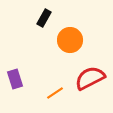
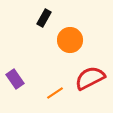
purple rectangle: rotated 18 degrees counterclockwise
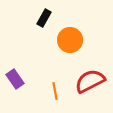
red semicircle: moved 3 px down
orange line: moved 2 px up; rotated 66 degrees counterclockwise
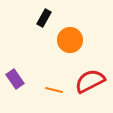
orange line: moved 1 px left, 1 px up; rotated 66 degrees counterclockwise
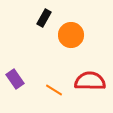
orange circle: moved 1 px right, 5 px up
red semicircle: rotated 28 degrees clockwise
orange line: rotated 18 degrees clockwise
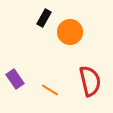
orange circle: moved 1 px left, 3 px up
red semicircle: rotated 76 degrees clockwise
orange line: moved 4 px left
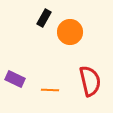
purple rectangle: rotated 30 degrees counterclockwise
orange line: rotated 30 degrees counterclockwise
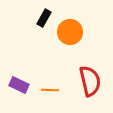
purple rectangle: moved 4 px right, 6 px down
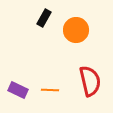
orange circle: moved 6 px right, 2 px up
purple rectangle: moved 1 px left, 5 px down
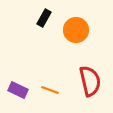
orange line: rotated 18 degrees clockwise
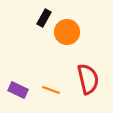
orange circle: moved 9 px left, 2 px down
red semicircle: moved 2 px left, 2 px up
orange line: moved 1 px right
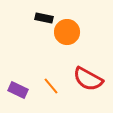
black rectangle: rotated 72 degrees clockwise
red semicircle: rotated 132 degrees clockwise
orange line: moved 4 px up; rotated 30 degrees clockwise
